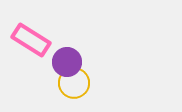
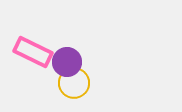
pink rectangle: moved 2 px right, 12 px down; rotated 6 degrees counterclockwise
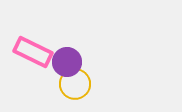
yellow circle: moved 1 px right, 1 px down
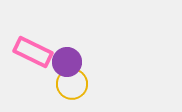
yellow circle: moved 3 px left
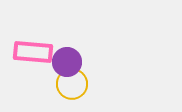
pink rectangle: rotated 21 degrees counterclockwise
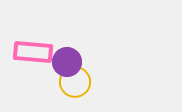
yellow circle: moved 3 px right, 2 px up
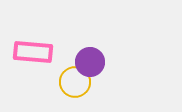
purple circle: moved 23 px right
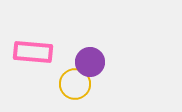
yellow circle: moved 2 px down
